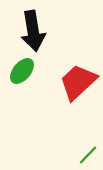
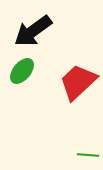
black arrow: rotated 63 degrees clockwise
green line: rotated 50 degrees clockwise
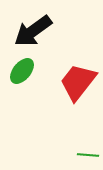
red trapezoid: rotated 9 degrees counterclockwise
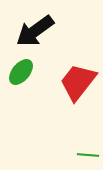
black arrow: moved 2 px right
green ellipse: moved 1 px left, 1 px down
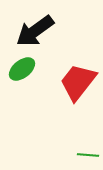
green ellipse: moved 1 px right, 3 px up; rotated 12 degrees clockwise
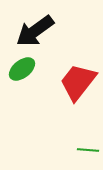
green line: moved 5 px up
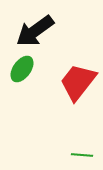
green ellipse: rotated 16 degrees counterclockwise
green line: moved 6 px left, 5 px down
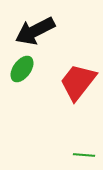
black arrow: rotated 9 degrees clockwise
green line: moved 2 px right
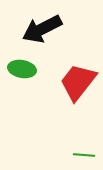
black arrow: moved 7 px right, 2 px up
green ellipse: rotated 64 degrees clockwise
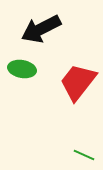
black arrow: moved 1 px left
green line: rotated 20 degrees clockwise
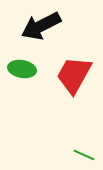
black arrow: moved 3 px up
red trapezoid: moved 4 px left, 7 px up; rotated 9 degrees counterclockwise
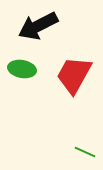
black arrow: moved 3 px left
green line: moved 1 px right, 3 px up
